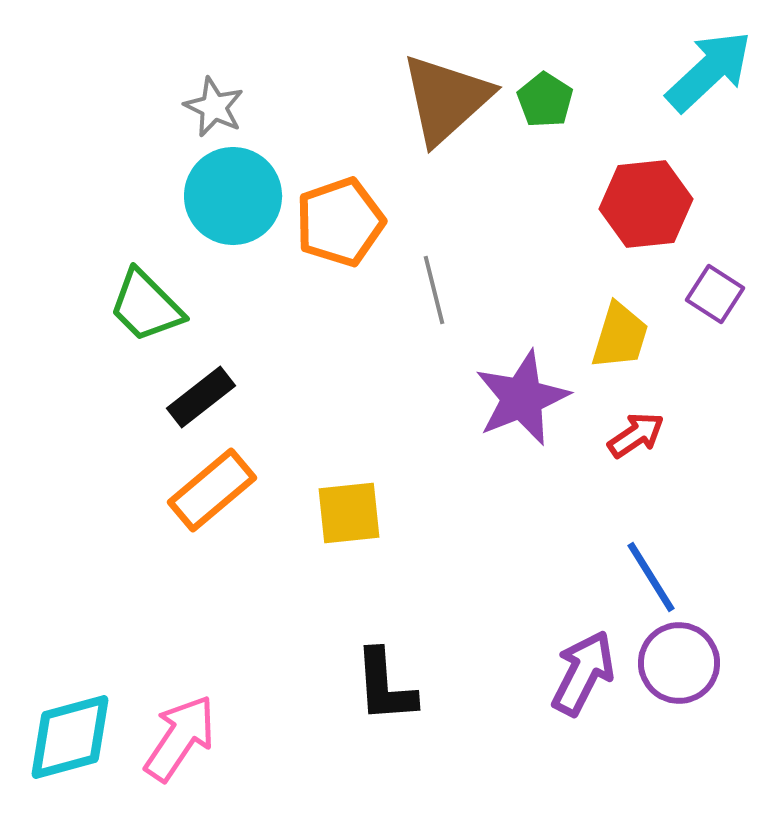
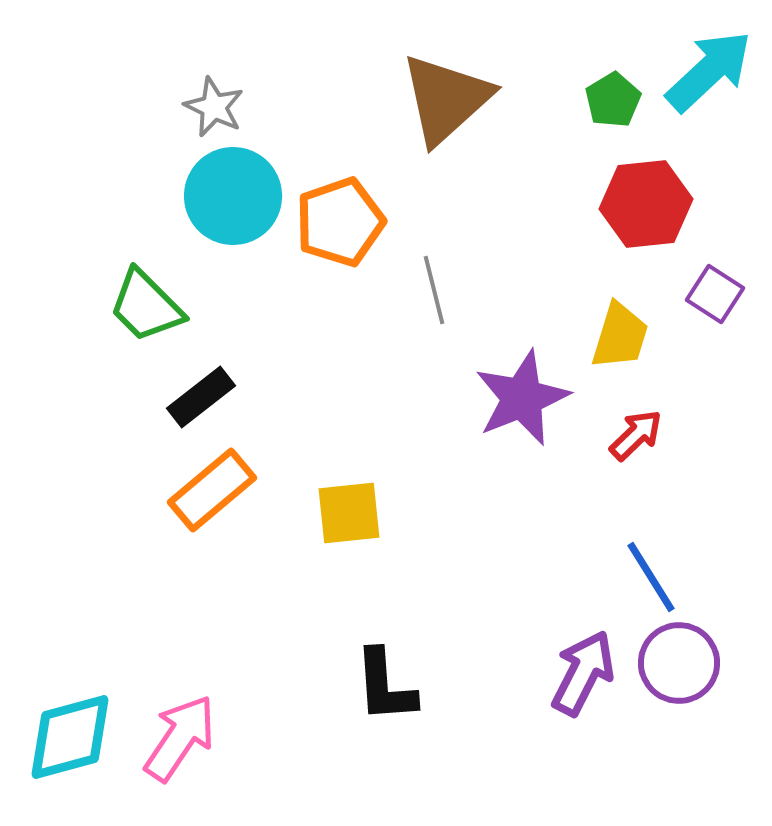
green pentagon: moved 68 px right; rotated 8 degrees clockwise
red arrow: rotated 10 degrees counterclockwise
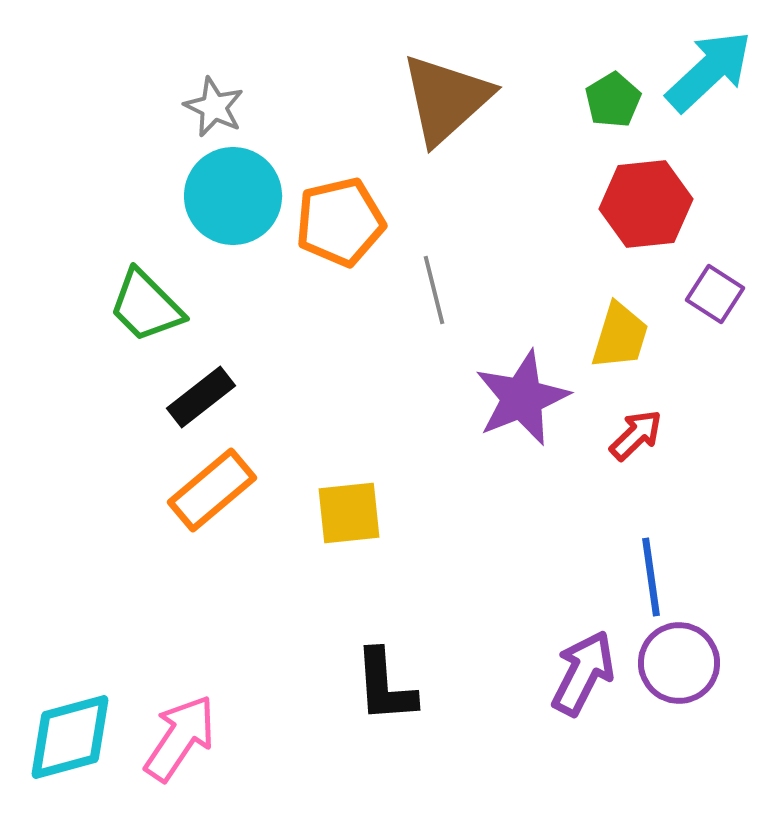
orange pentagon: rotated 6 degrees clockwise
blue line: rotated 24 degrees clockwise
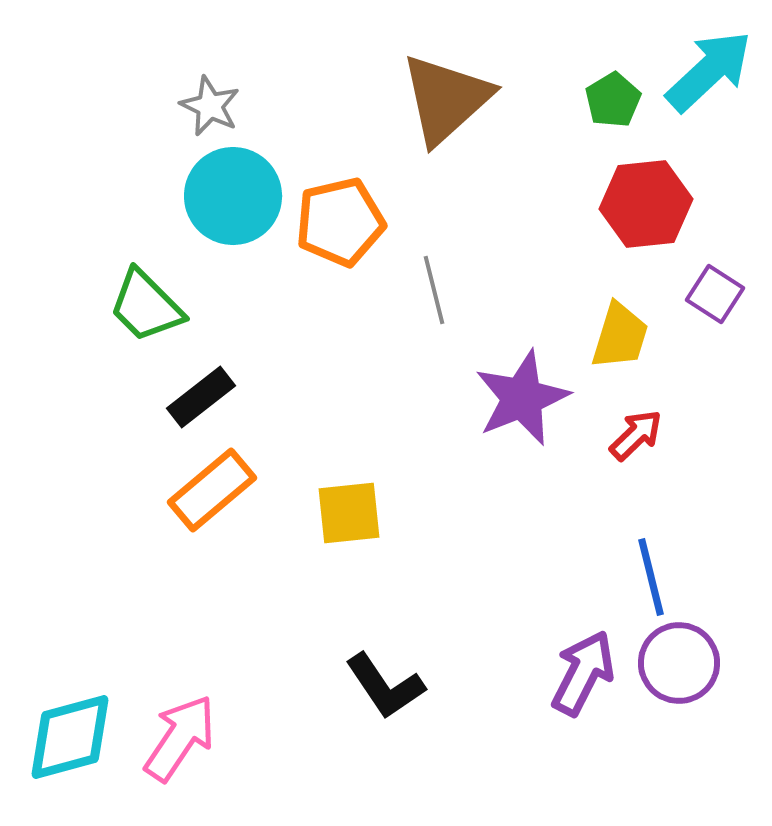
gray star: moved 4 px left, 1 px up
blue line: rotated 6 degrees counterclockwise
black L-shape: rotated 30 degrees counterclockwise
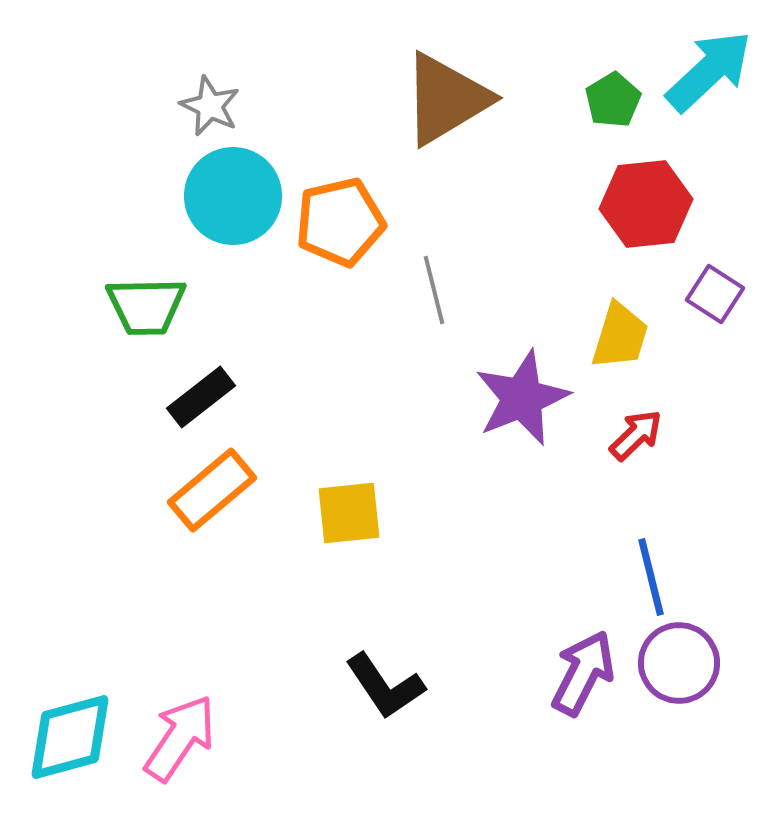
brown triangle: rotated 11 degrees clockwise
green trapezoid: rotated 46 degrees counterclockwise
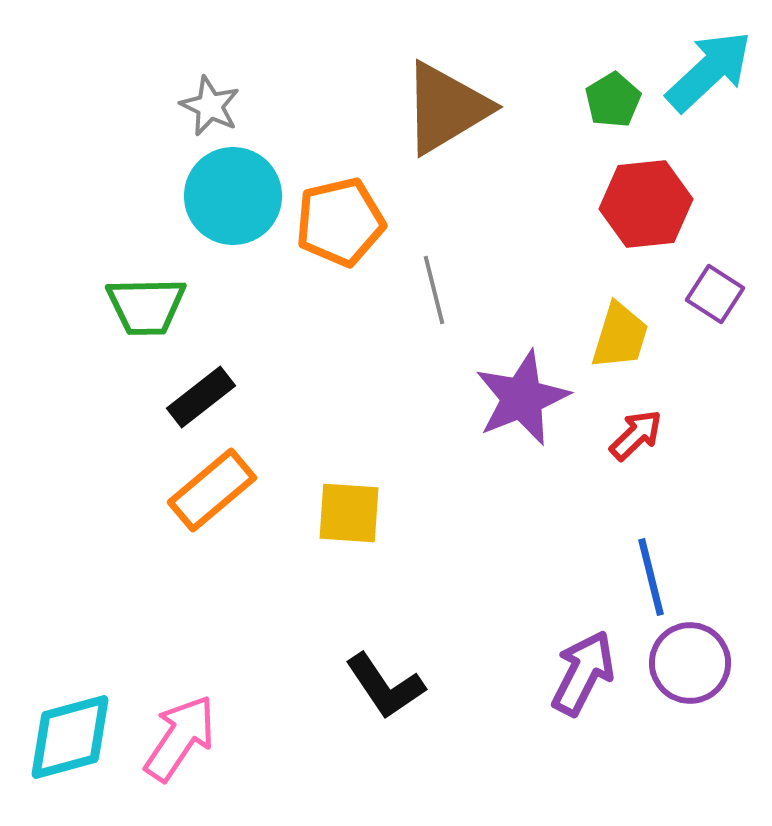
brown triangle: moved 9 px down
yellow square: rotated 10 degrees clockwise
purple circle: moved 11 px right
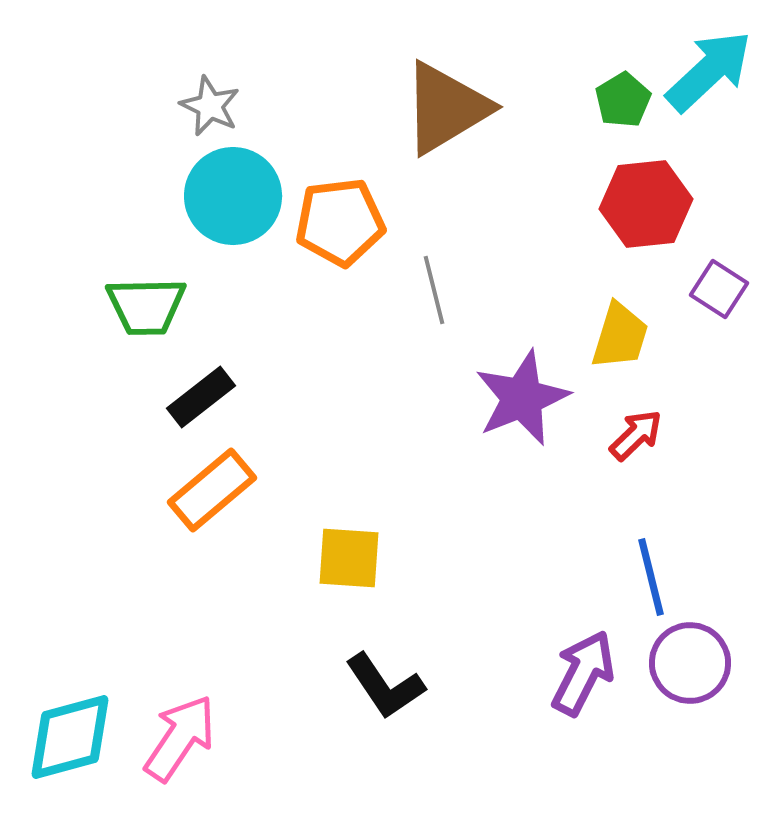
green pentagon: moved 10 px right
orange pentagon: rotated 6 degrees clockwise
purple square: moved 4 px right, 5 px up
yellow square: moved 45 px down
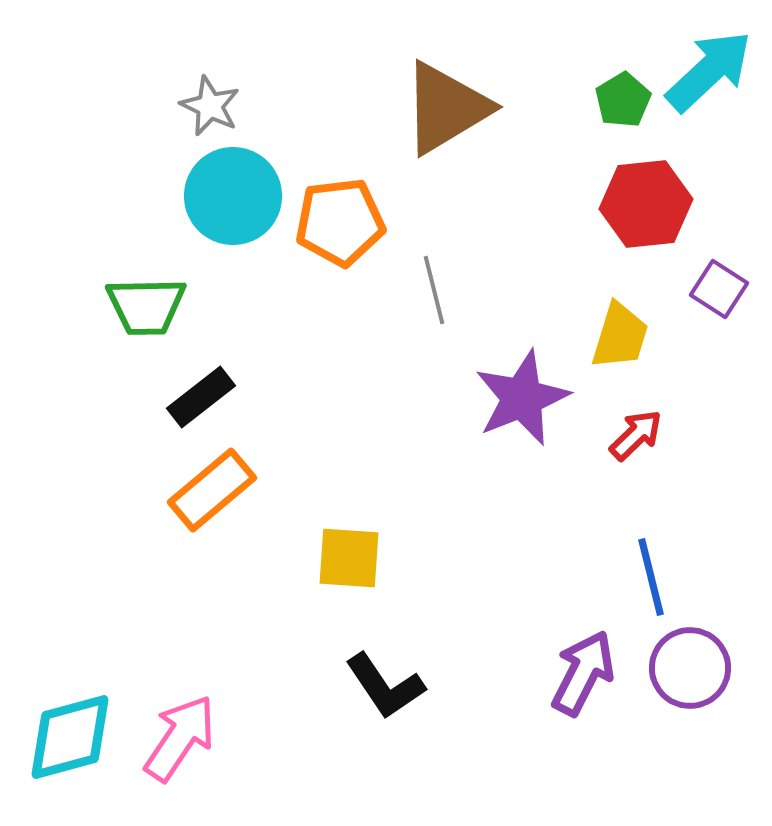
purple circle: moved 5 px down
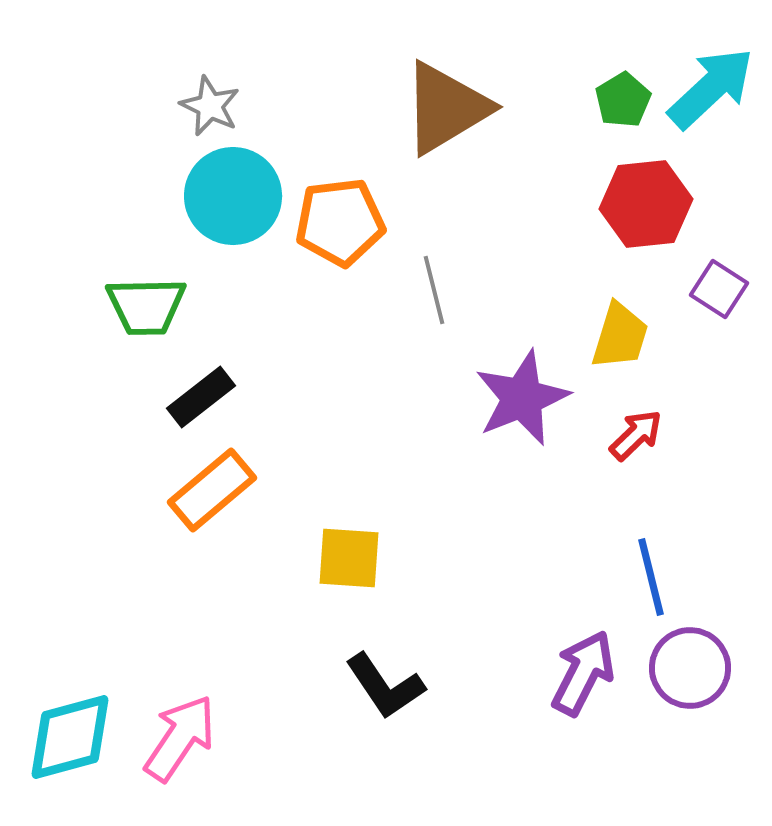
cyan arrow: moved 2 px right, 17 px down
